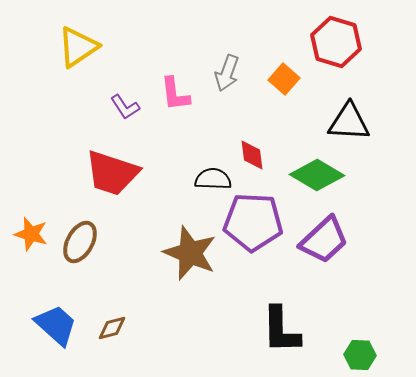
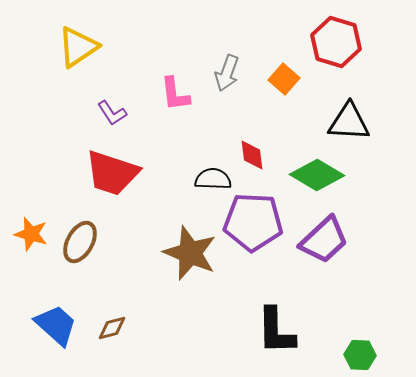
purple L-shape: moved 13 px left, 6 px down
black L-shape: moved 5 px left, 1 px down
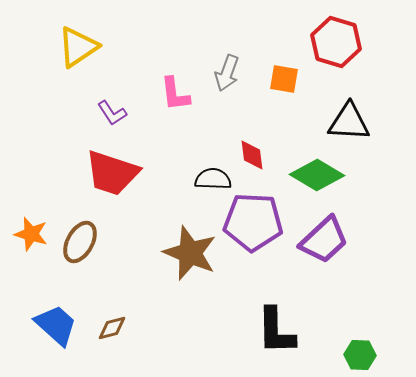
orange square: rotated 32 degrees counterclockwise
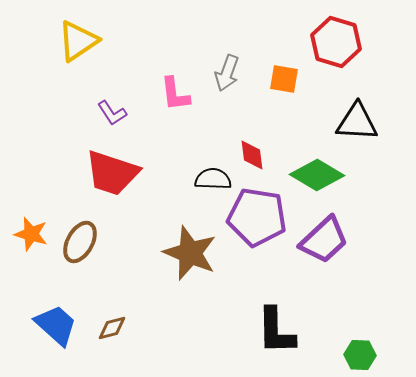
yellow triangle: moved 6 px up
black triangle: moved 8 px right
purple pentagon: moved 4 px right, 5 px up; rotated 6 degrees clockwise
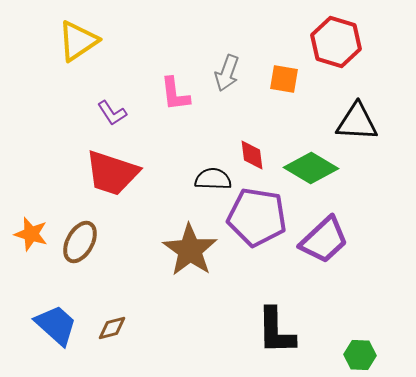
green diamond: moved 6 px left, 7 px up
brown star: moved 3 px up; rotated 12 degrees clockwise
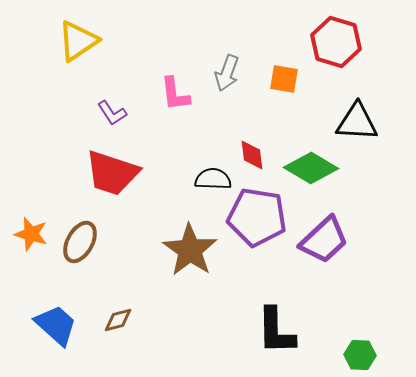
brown diamond: moved 6 px right, 8 px up
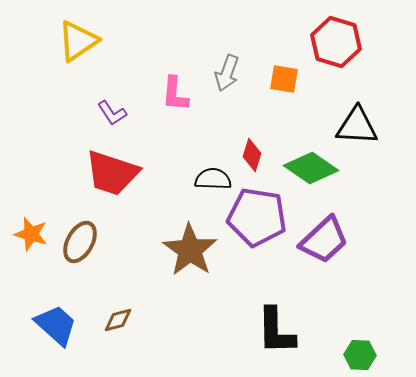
pink L-shape: rotated 12 degrees clockwise
black triangle: moved 4 px down
red diamond: rotated 24 degrees clockwise
green diamond: rotated 4 degrees clockwise
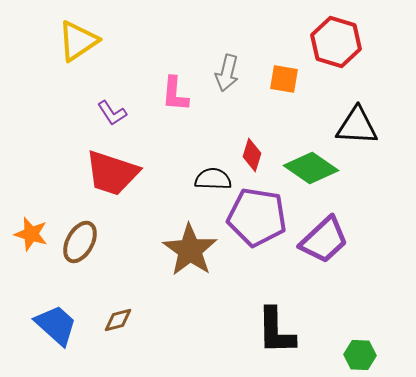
gray arrow: rotated 6 degrees counterclockwise
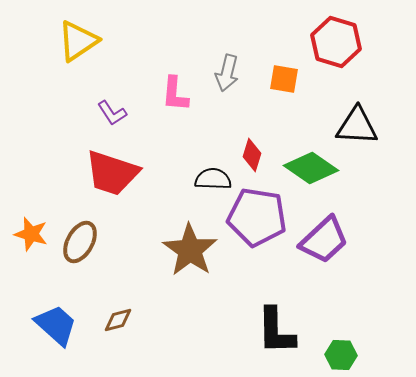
green hexagon: moved 19 px left
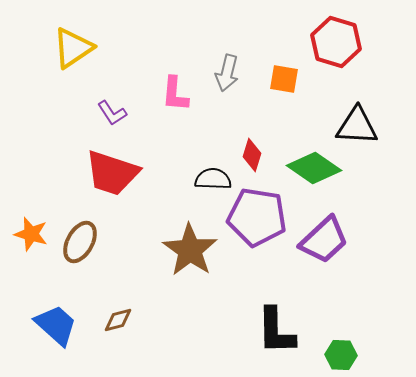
yellow triangle: moved 5 px left, 7 px down
green diamond: moved 3 px right
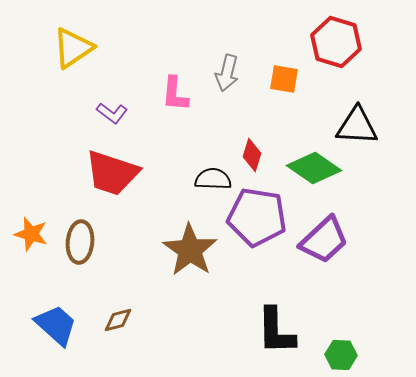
purple L-shape: rotated 20 degrees counterclockwise
brown ellipse: rotated 24 degrees counterclockwise
